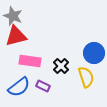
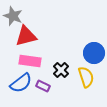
red triangle: moved 10 px right
black cross: moved 4 px down
blue semicircle: moved 2 px right, 4 px up
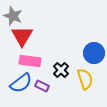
red triangle: moved 4 px left; rotated 45 degrees counterclockwise
yellow semicircle: moved 1 px left, 2 px down
purple rectangle: moved 1 px left
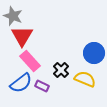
pink rectangle: rotated 40 degrees clockwise
yellow semicircle: rotated 50 degrees counterclockwise
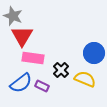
pink rectangle: moved 3 px right, 3 px up; rotated 40 degrees counterclockwise
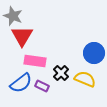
pink rectangle: moved 2 px right, 3 px down
black cross: moved 3 px down
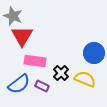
blue semicircle: moved 2 px left, 1 px down
